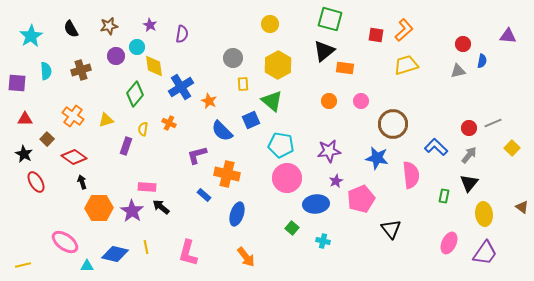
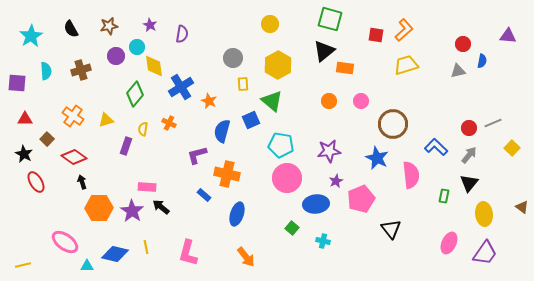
blue semicircle at (222, 131): rotated 60 degrees clockwise
blue star at (377, 158): rotated 15 degrees clockwise
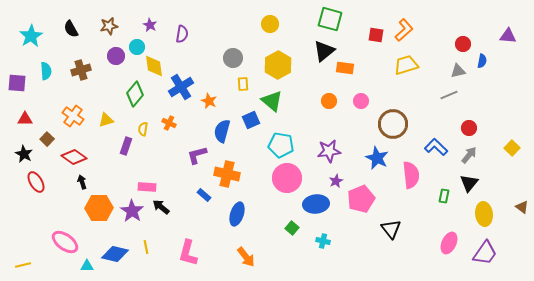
gray line at (493, 123): moved 44 px left, 28 px up
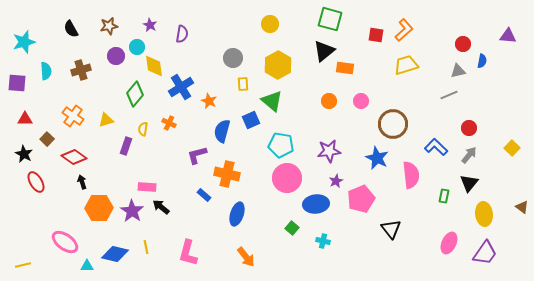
cyan star at (31, 36): moved 7 px left, 6 px down; rotated 15 degrees clockwise
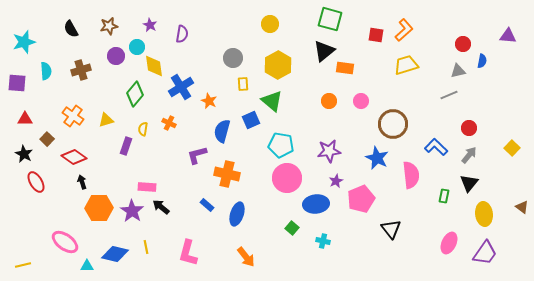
blue rectangle at (204, 195): moved 3 px right, 10 px down
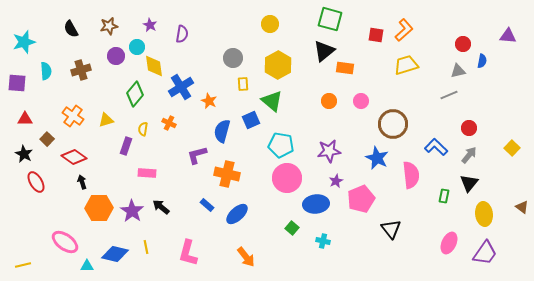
pink rectangle at (147, 187): moved 14 px up
blue ellipse at (237, 214): rotated 30 degrees clockwise
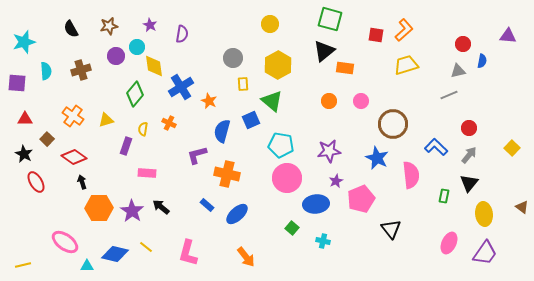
yellow line at (146, 247): rotated 40 degrees counterclockwise
